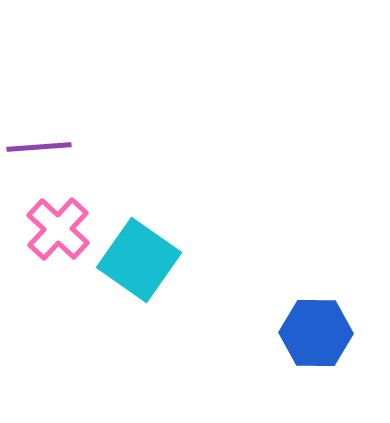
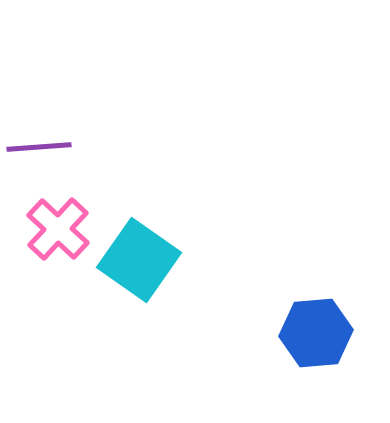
blue hexagon: rotated 6 degrees counterclockwise
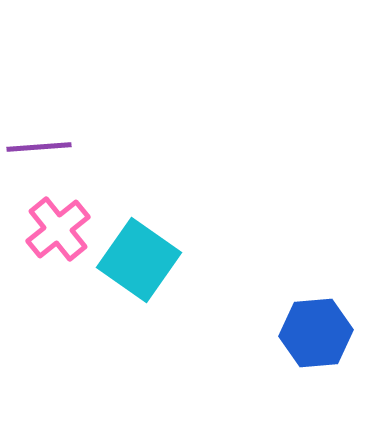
pink cross: rotated 8 degrees clockwise
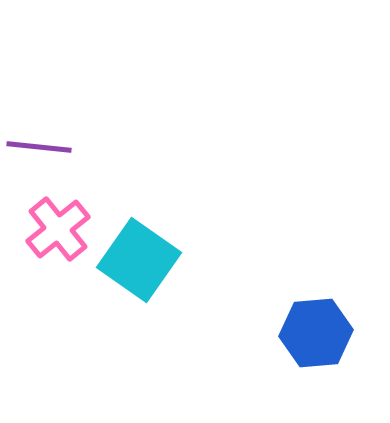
purple line: rotated 10 degrees clockwise
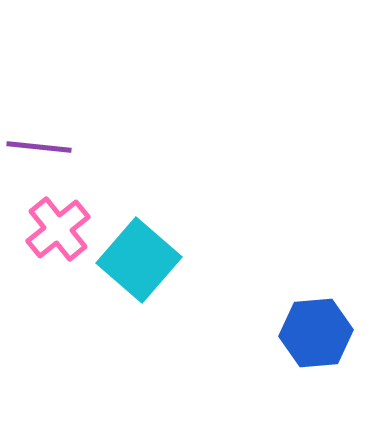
cyan square: rotated 6 degrees clockwise
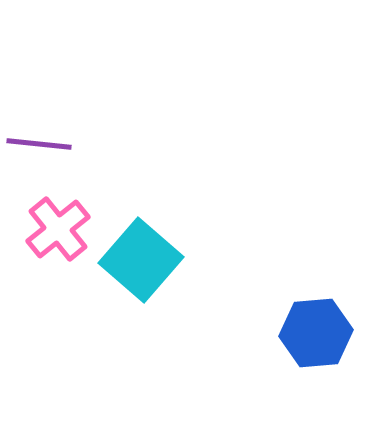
purple line: moved 3 px up
cyan square: moved 2 px right
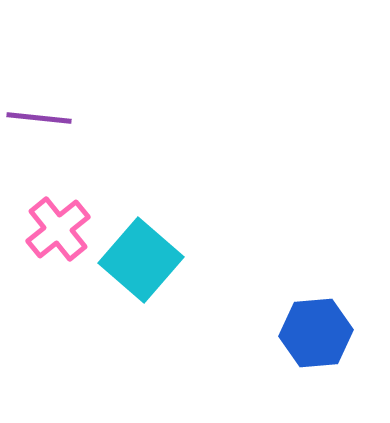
purple line: moved 26 px up
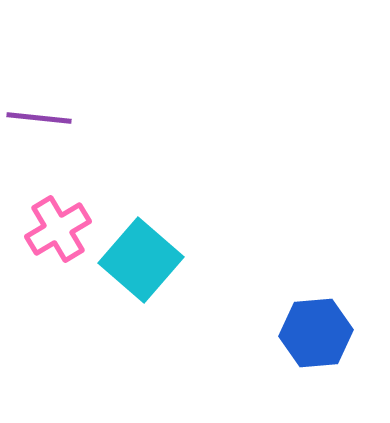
pink cross: rotated 8 degrees clockwise
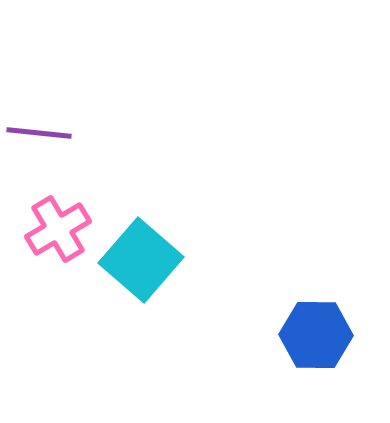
purple line: moved 15 px down
blue hexagon: moved 2 px down; rotated 6 degrees clockwise
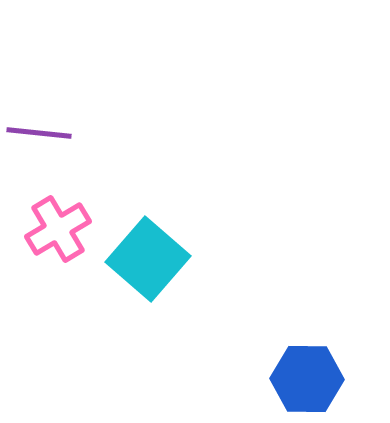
cyan square: moved 7 px right, 1 px up
blue hexagon: moved 9 px left, 44 px down
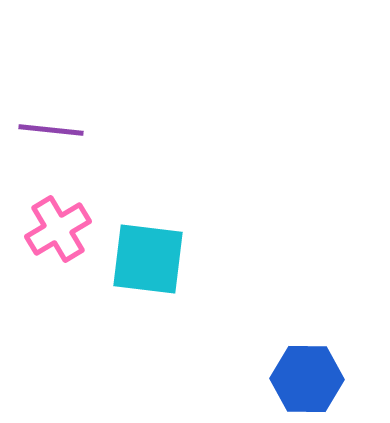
purple line: moved 12 px right, 3 px up
cyan square: rotated 34 degrees counterclockwise
